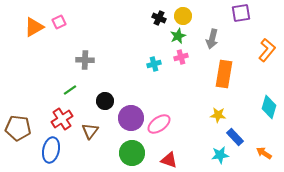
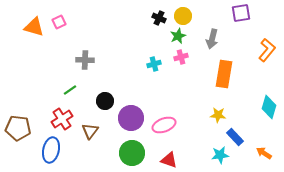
orange triangle: rotated 45 degrees clockwise
pink ellipse: moved 5 px right, 1 px down; rotated 15 degrees clockwise
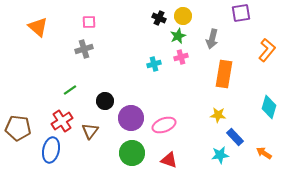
pink square: moved 30 px right; rotated 24 degrees clockwise
orange triangle: moved 4 px right; rotated 25 degrees clockwise
gray cross: moved 1 px left, 11 px up; rotated 18 degrees counterclockwise
red cross: moved 2 px down
